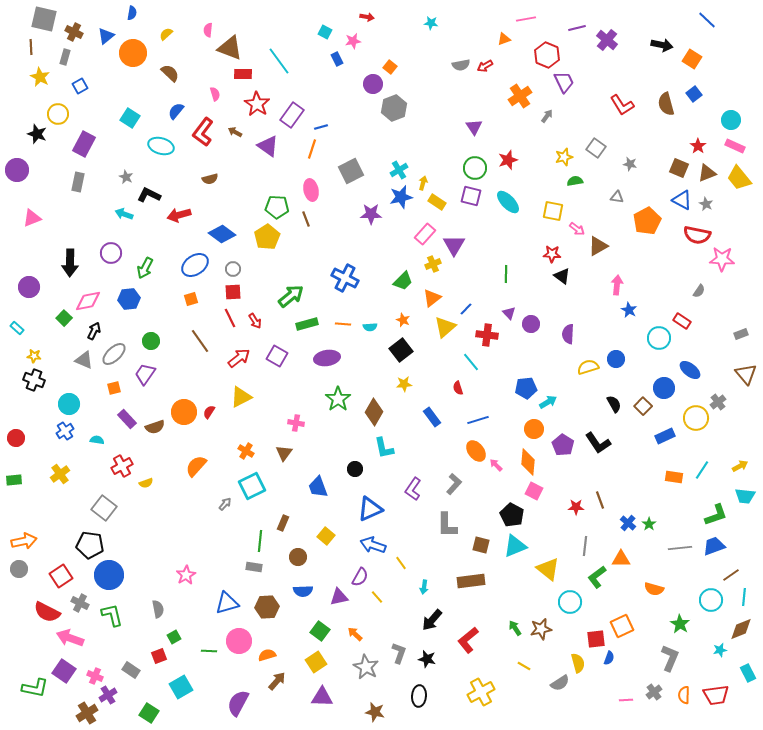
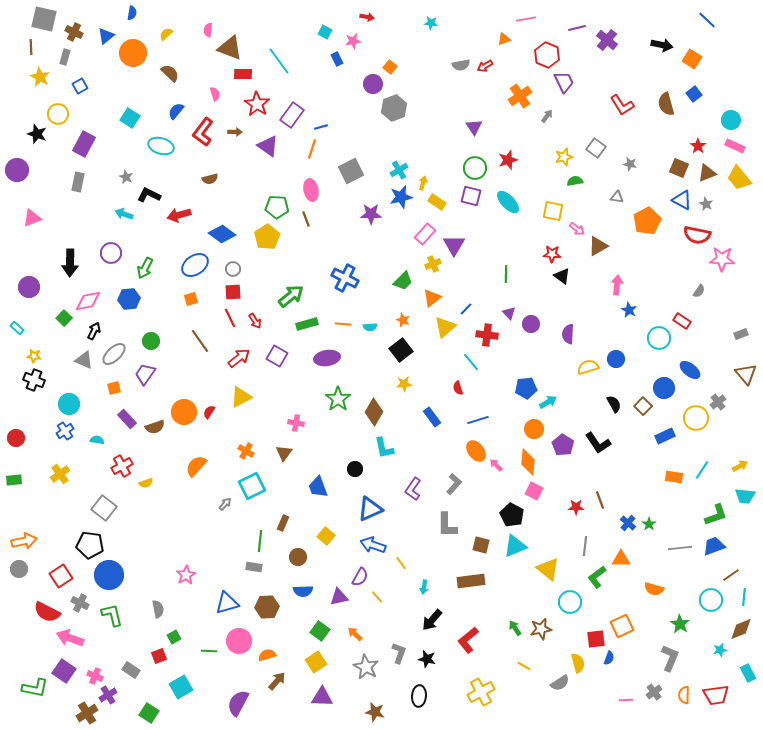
brown arrow at (235, 132): rotated 152 degrees clockwise
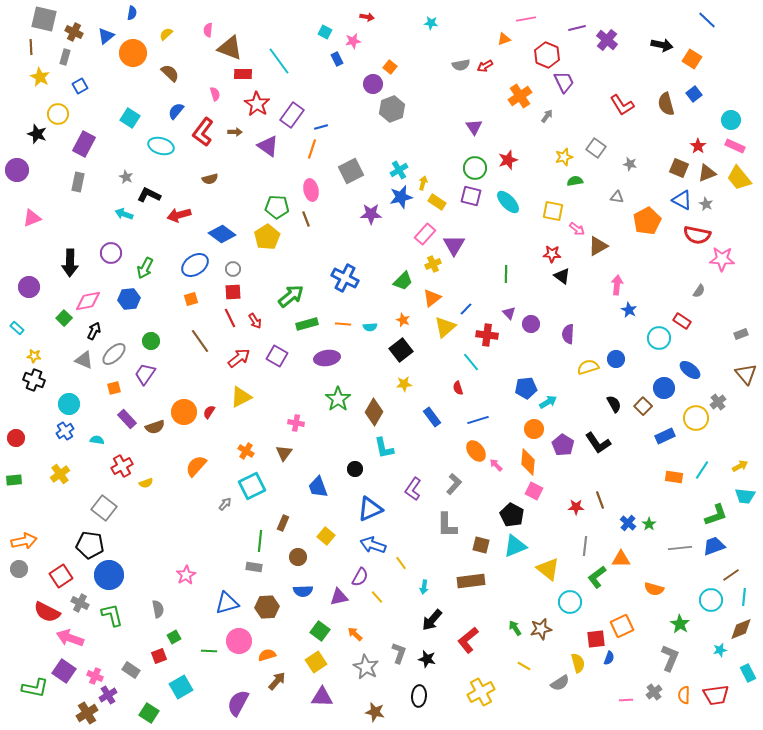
gray hexagon at (394, 108): moved 2 px left, 1 px down
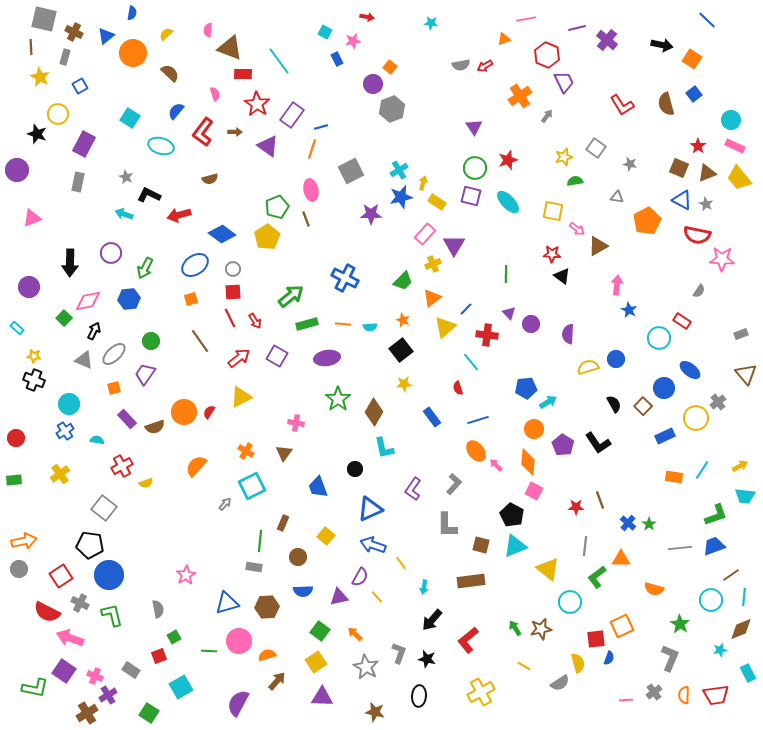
green pentagon at (277, 207): rotated 25 degrees counterclockwise
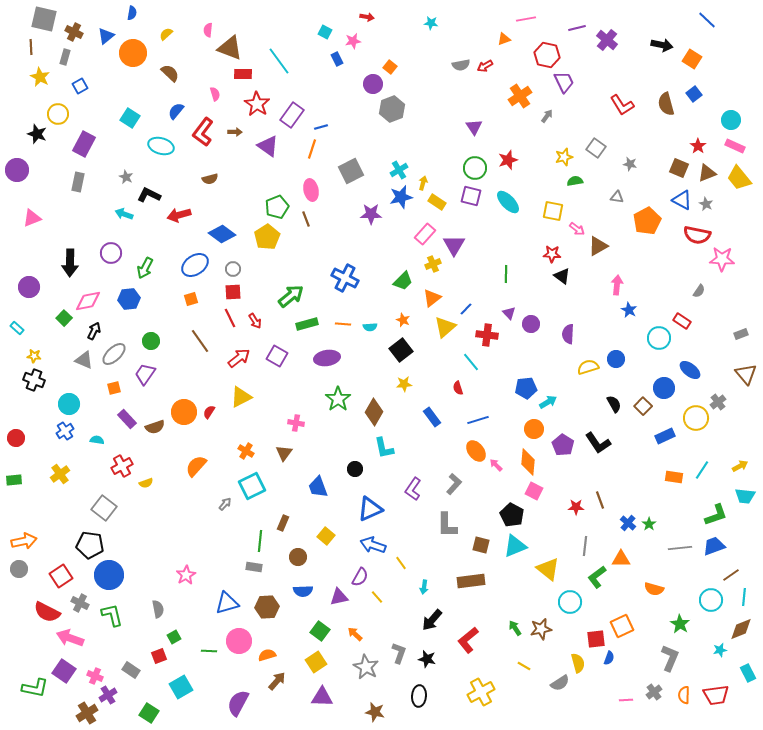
red hexagon at (547, 55): rotated 10 degrees counterclockwise
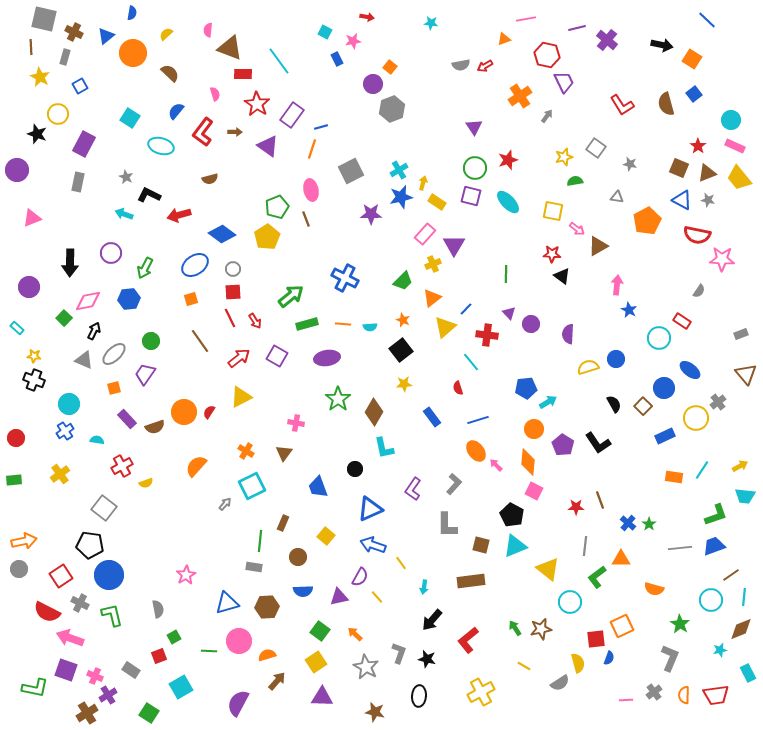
gray star at (706, 204): moved 2 px right, 4 px up; rotated 16 degrees counterclockwise
purple square at (64, 671): moved 2 px right, 1 px up; rotated 15 degrees counterclockwise
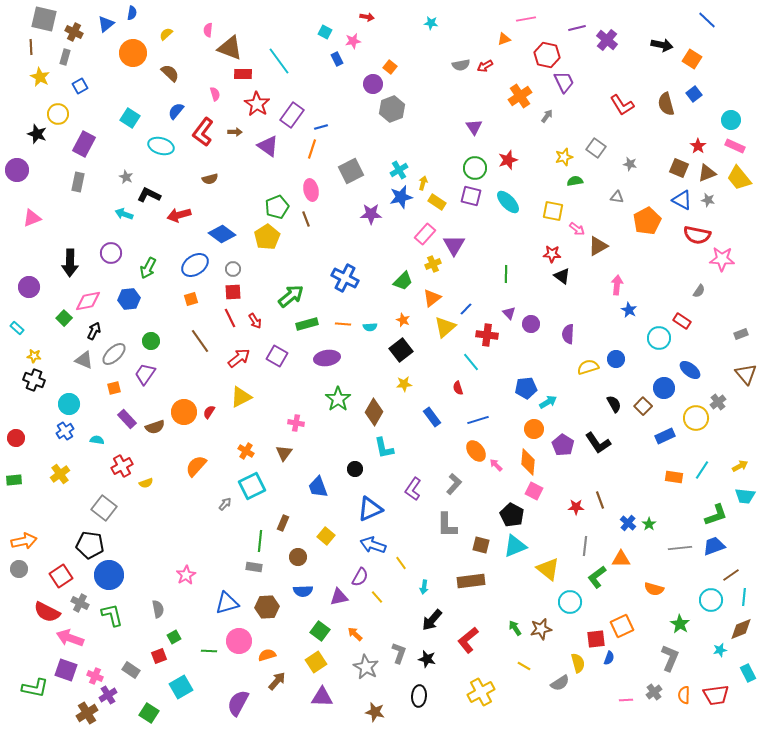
blue triangle at (106, 36): moved 12 px up
green arrow at (145, 268): moved 3 px right
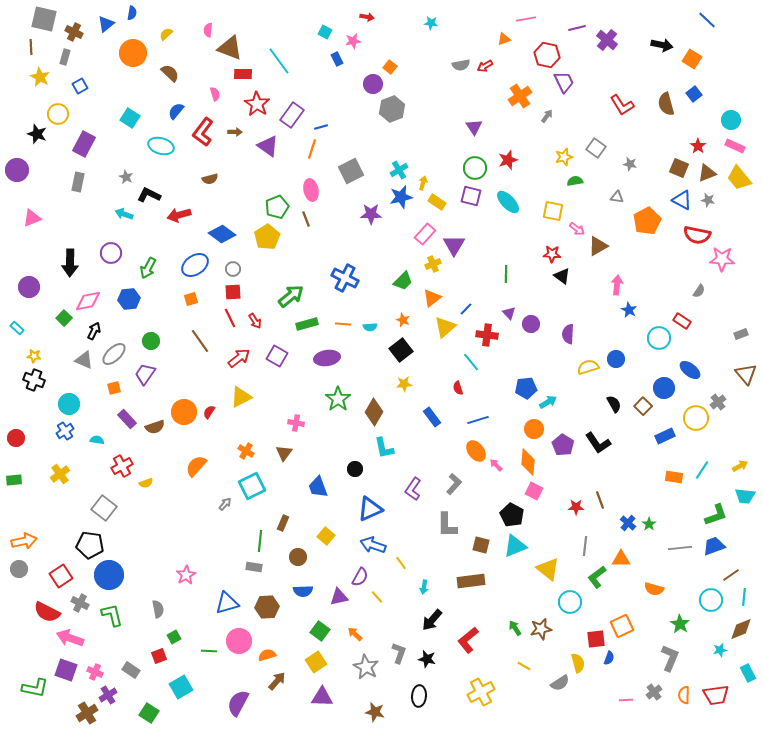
pink cross at (95, 676): moved 4 px up
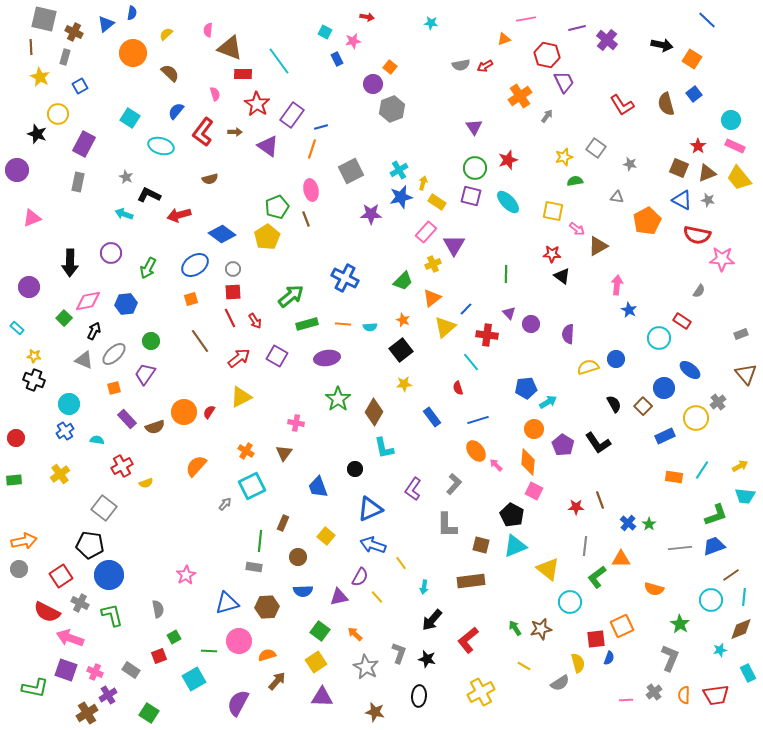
pink rectangle at (425, 234): moved 1 px right, 2 px up
blue hexagon at (129, 299): moved 3 px left, 5 px down
cyan square at (181, 687): moved 13 px right, 8 px up
